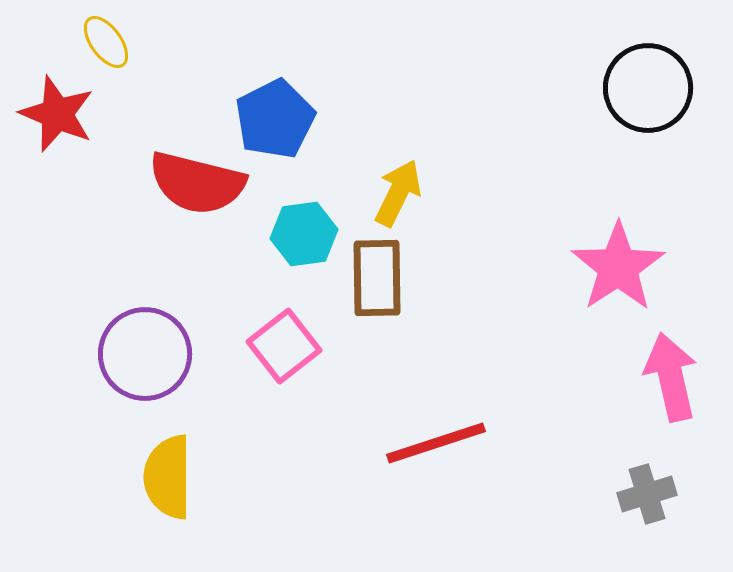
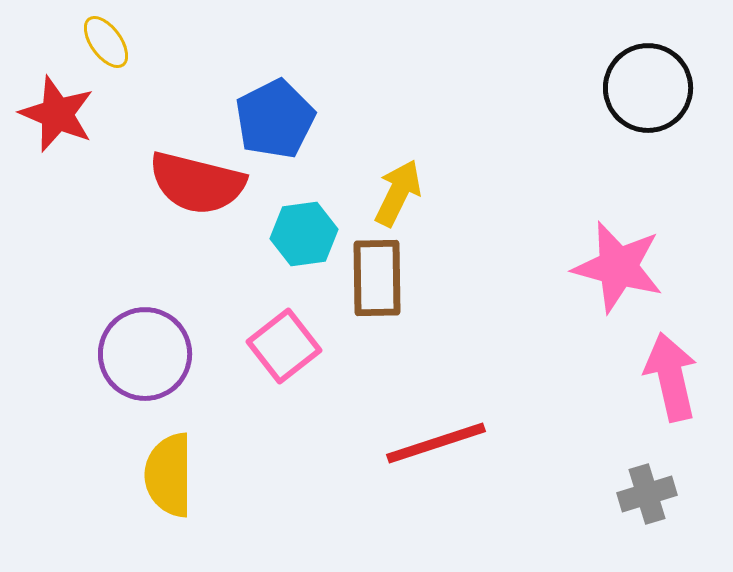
pink star: rotated 24 degrees counterclockwise
yellow semicircle: moved 1 px right, 2 px up
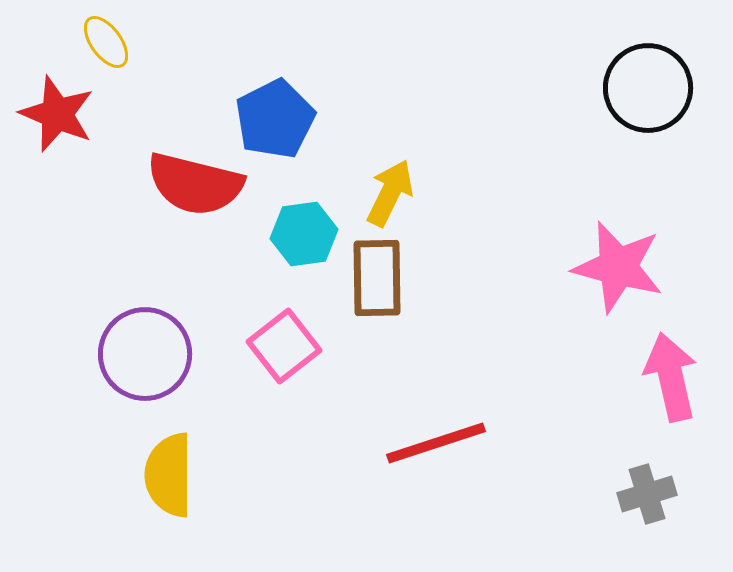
red semicircle: moved 2 px left, 1 px down
yellow arrow: moved 8 px left
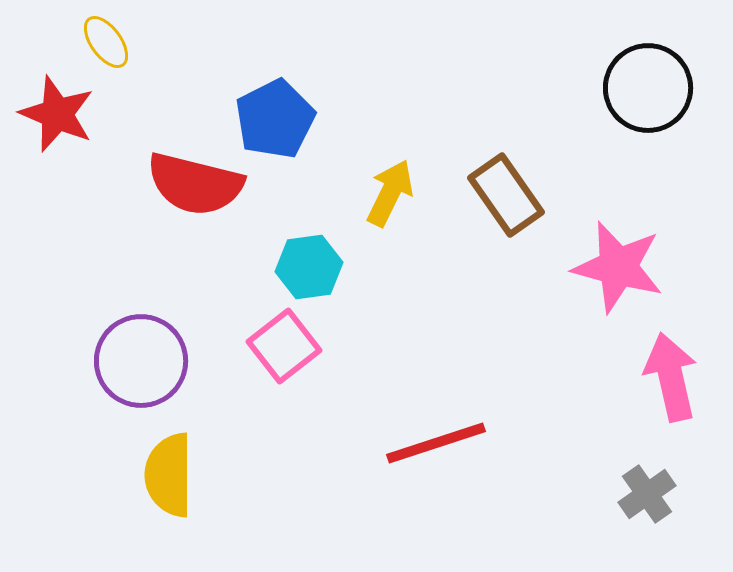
cyan hexagon: moved 5 px right, 33 px down
brown rectangle: moved 129 px right, 83 px up; rotated 34 degrees counterclockwise
purple circle: moved 4 px left, 7 px down
gray cross: rotated 18 degrees counterclockwise
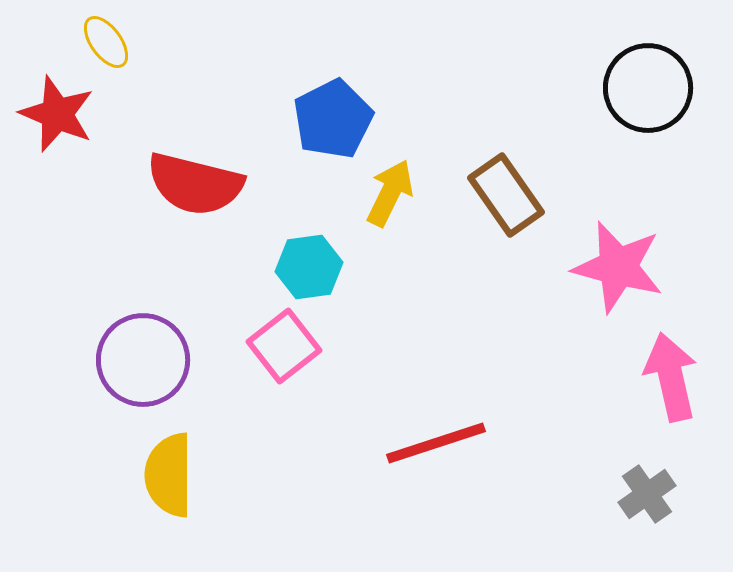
blue pentagon: moved 58 px right
purple circle: moved 2 px right, 1 px up
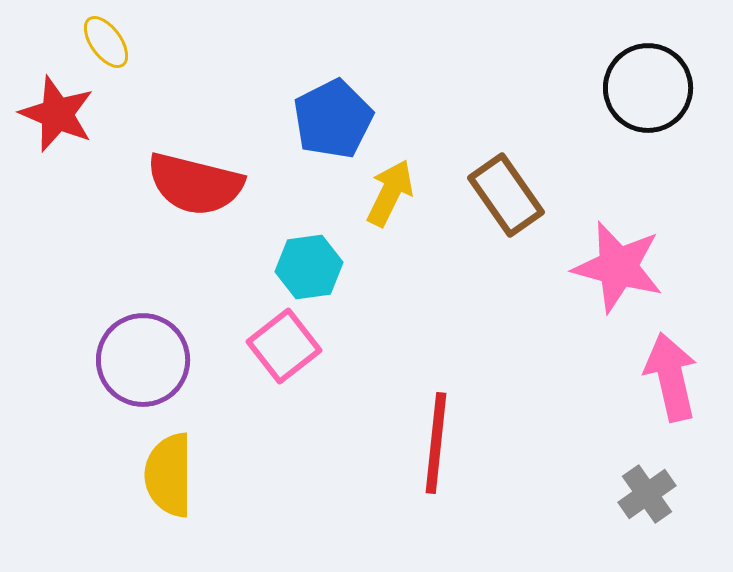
red line: rotated 66 degrees counterclockwise
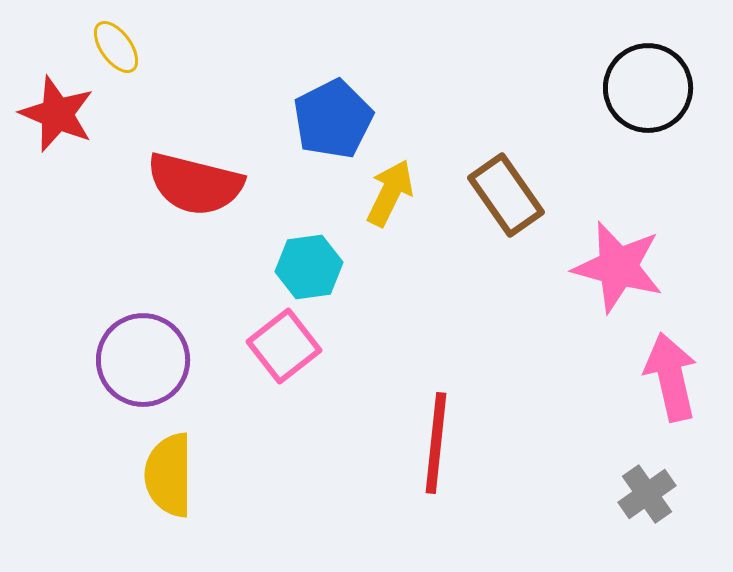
yellow ellipse: moved 10 px right, 5 px down
